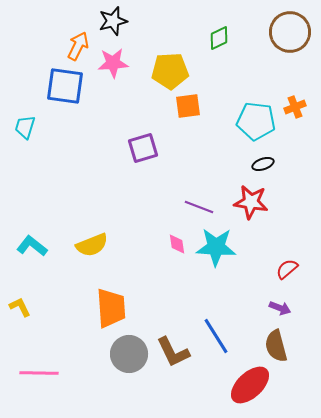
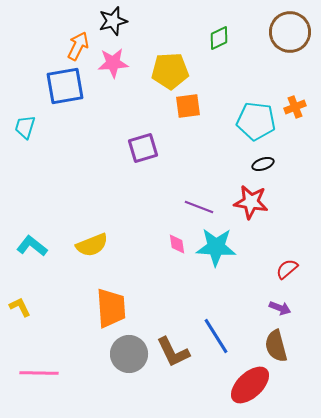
blue square: rotated 18 degrees counterclockwise
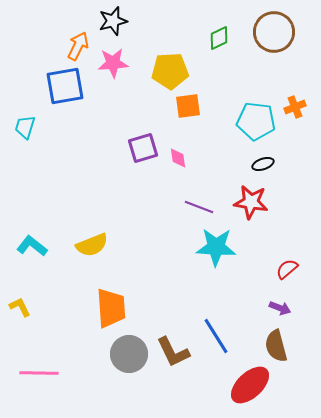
brown circle: moved 16 px left
pink diamond: moved 1 px right, 86 px up
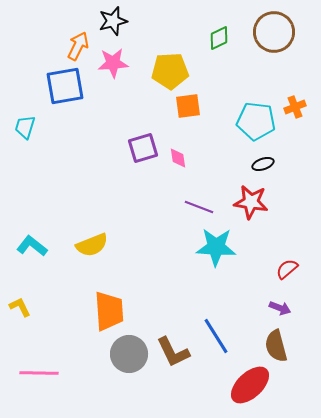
orange trapezoid: moved 2 px left, 3 px down
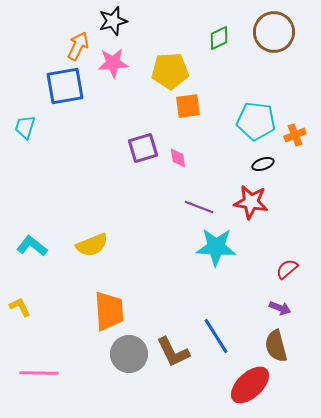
orange cross: moved 28 px down
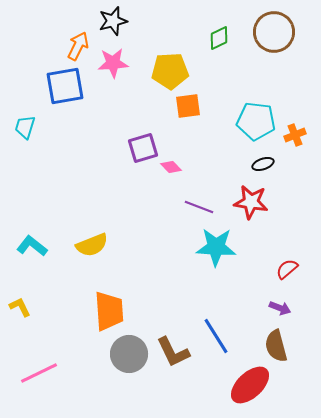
pink diamond: moved 7 px left, 9 px down; rotated 35 degrees counterclockwise
pink line: rotated 27 degrees counterclockwise
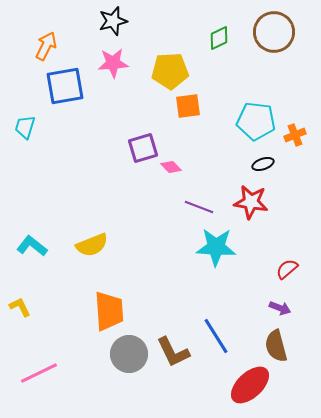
orange arrow: moved 32 px left
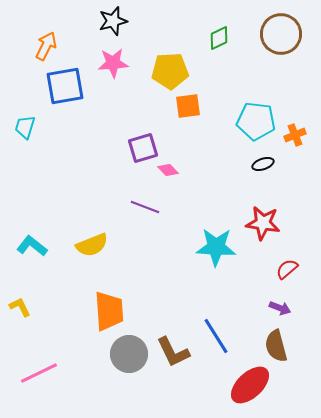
brown circle: moved 7 px right, 2 px down
pink diamond: moved 3 px left, 3 px down
red star: moved 12 px right, 21 px down
purple line: moved 54 px left
